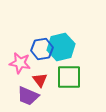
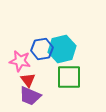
cyan hexagon: moved 1 px right, 2 px down
pink star: moved 2 px up
red triangle: moved 12 px left
purple trapezoid: moved 2 px right
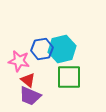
pink star: moved 1 px left
red triangle: rotated 14 degrees counterclockwise
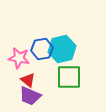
pink star: moved 3 px up
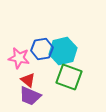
cyan hexagon: moved 1 px right, 2 px down
green square: rotated 20 degrees clockwise
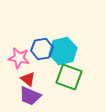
red triangle: moved 1 px up
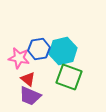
blue hexagon: moved 3 px left
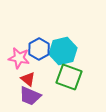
blue hexagon: rotated 20 degrees counterclockwise
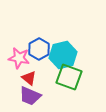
cyan hexagon: moved 4 px down
red triangle: moved 1 px right, 1 px up
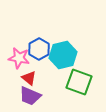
green square: moved 10 px right, 5 px down
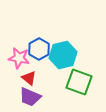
purple trapezoid: moved 1 px down
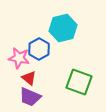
cyan hexagon: moved 27 px up
